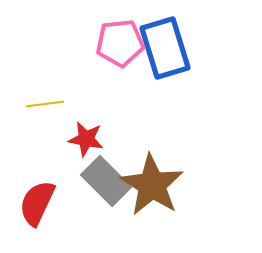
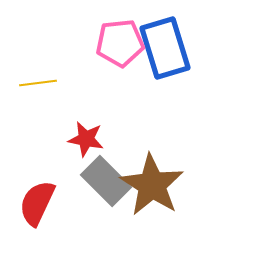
yellow line: moved 7 px left, 21 px up
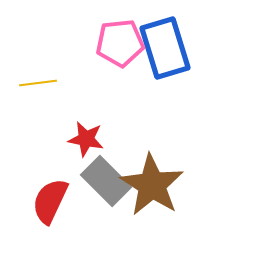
red semicircle: moved 13 px right, 2 px up
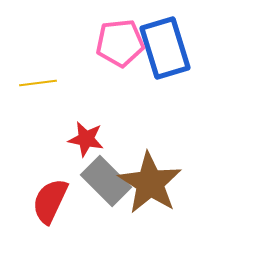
brown star: moved 2 px left, 2 px up
